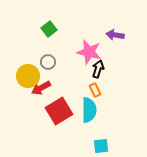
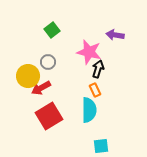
green square: moved 3 px right, 1 px down
red square: moved 10 px left, 5 px down
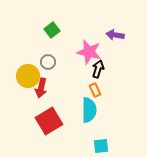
red arrow: rotated 48 degrees counterclockwise
red square: moved 5 px down
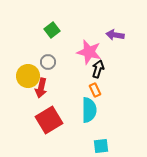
red square: moved 1 px up
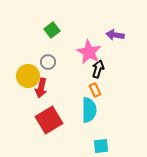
pink star: rotated 15 degrees clockwise
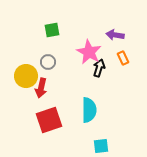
green square: rotated 28 degrees clockwise
black arrow: moved 1 px right, 1 px up
yellow circle: moved 2 px left
orange rectangle: moved 28 px right, 32 px up
red square: rotated 12 degrees clockwise
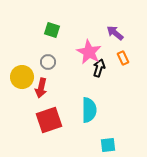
green square: rotated 28 degrees clockwise
purple arrow: moved 2 px up; rotated 30 degrees clockwise
yellow circle: moved 4 px left, 1 px down
cyan square: moved 7 px right, 1 px up
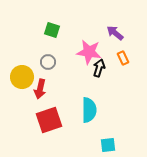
pink star: rotated 20 degrees counterclockwise
red arrow: moved 1 px left, 1 px down
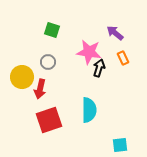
cyan square: moved 12 px right
